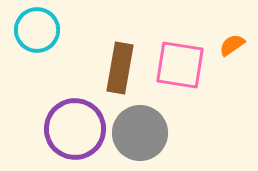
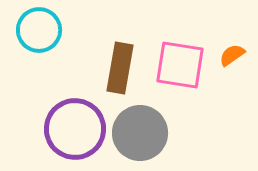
cyan circle: moved 2 px right
orange semicircle: moved 10 px down
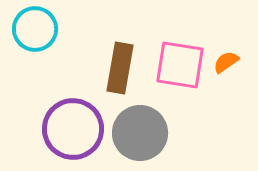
cyan circle: moved 4 px left, 1 px up
orange semicircle: moved 6 px left, 7 px down
purple circle: moved 2 px left
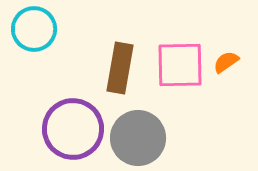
cyan circle: moved 1 px left
pink square: rotated 10 degrees counterclockwise
gray circle: moved 2 px left, 5 px down
